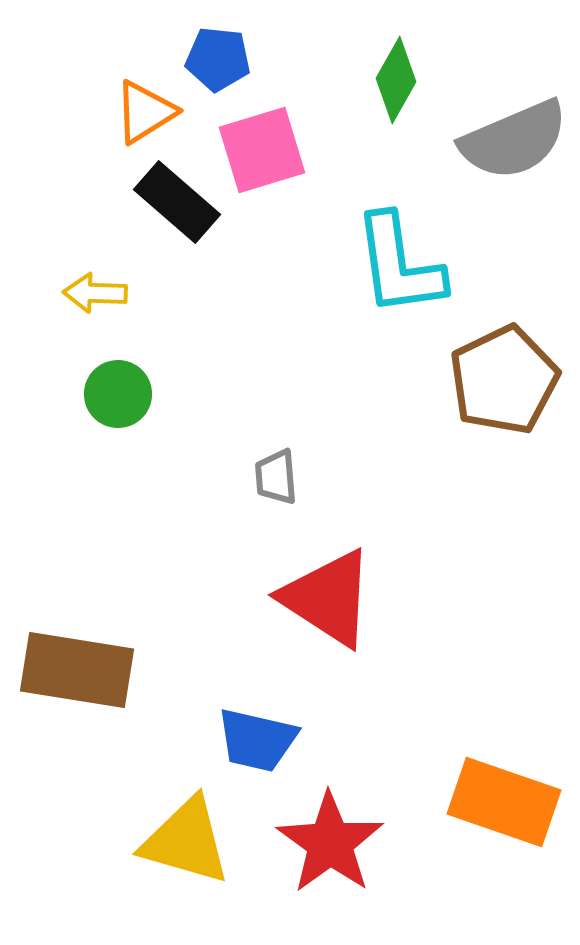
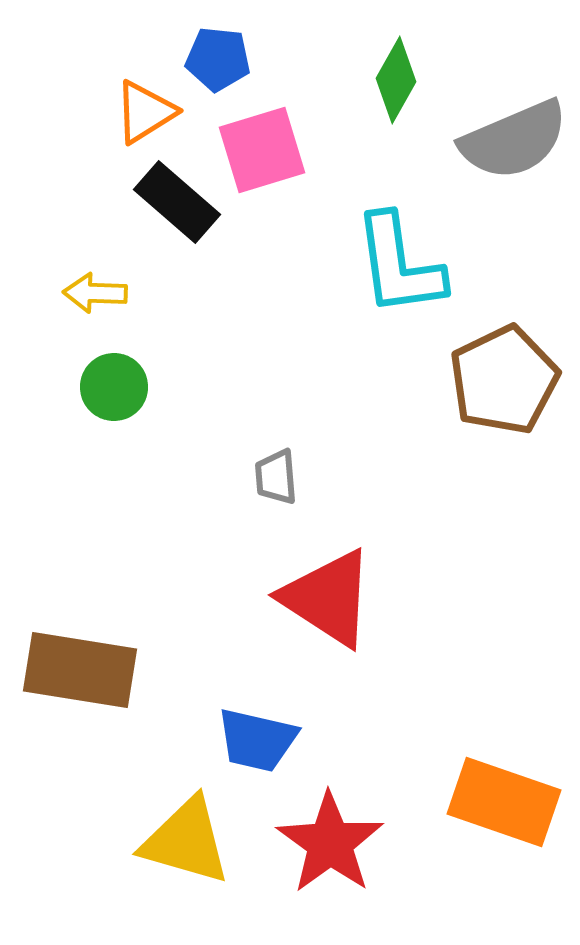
green circle: moved 4 px left, 7 px up
brown rectangle: moved 3 px right
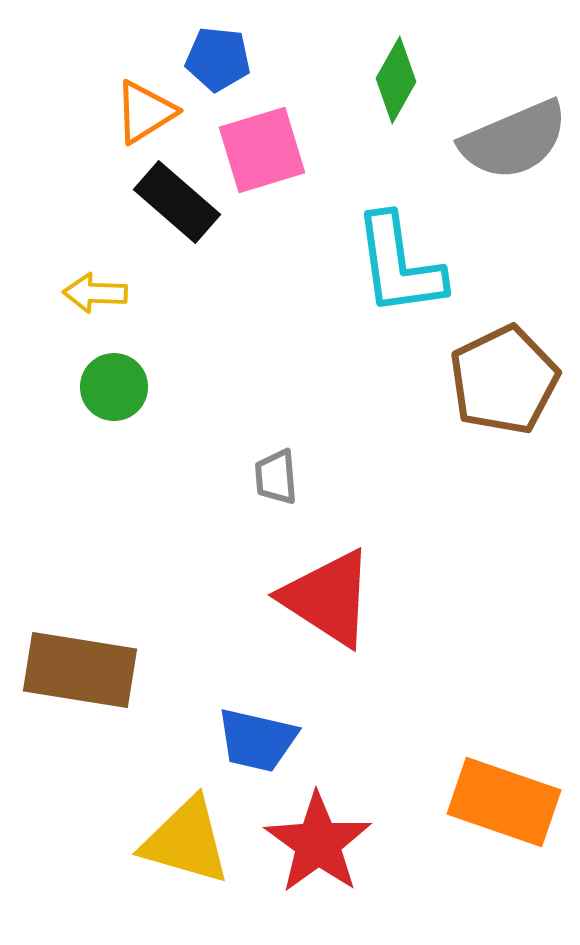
red star: moved 12 px left
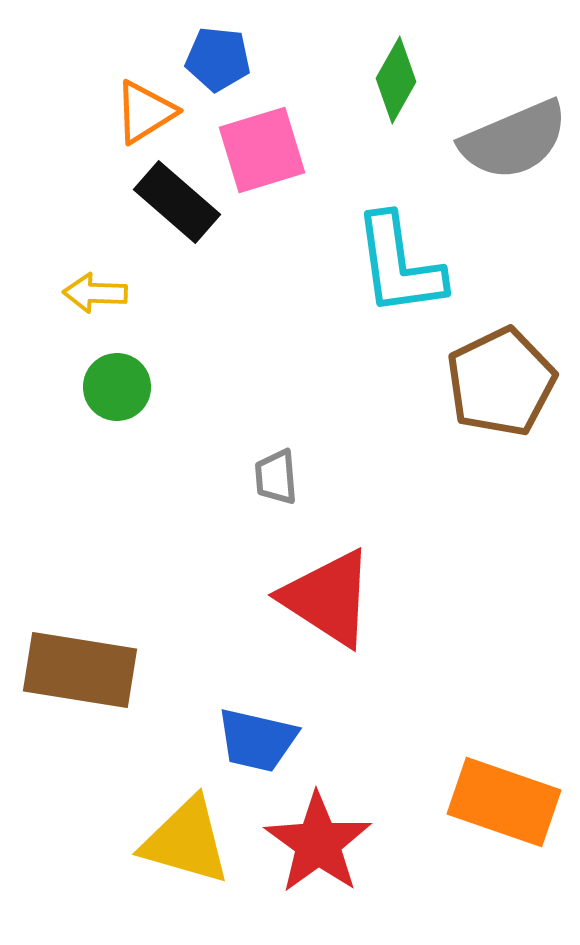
brown pentagon: moved 3 px left, 2 px down
green circle: moved 3 px right
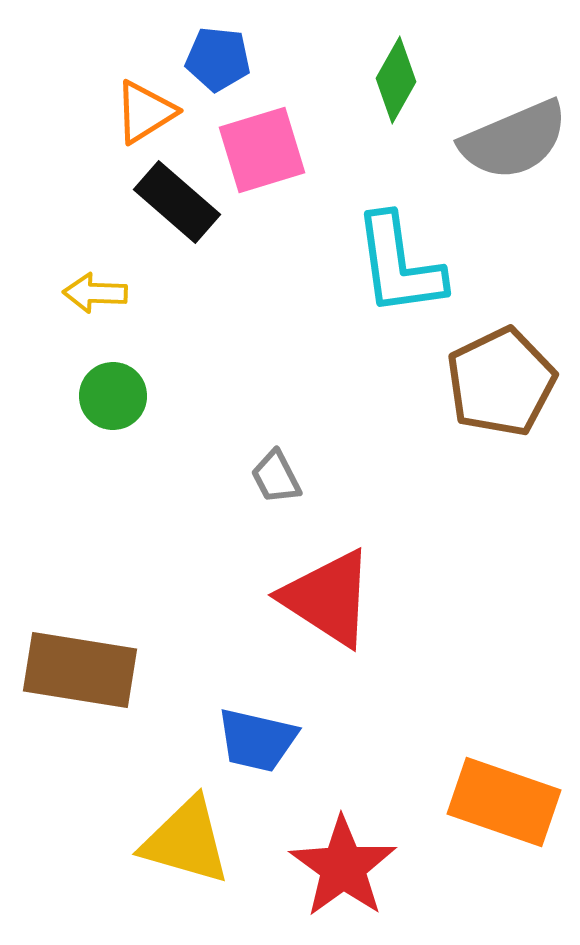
green circle: moved 4 px left, 9 px down
gray trapezoid: rotated 22 degrees counterclockwise
red star: moved 25 px right, 24 px down
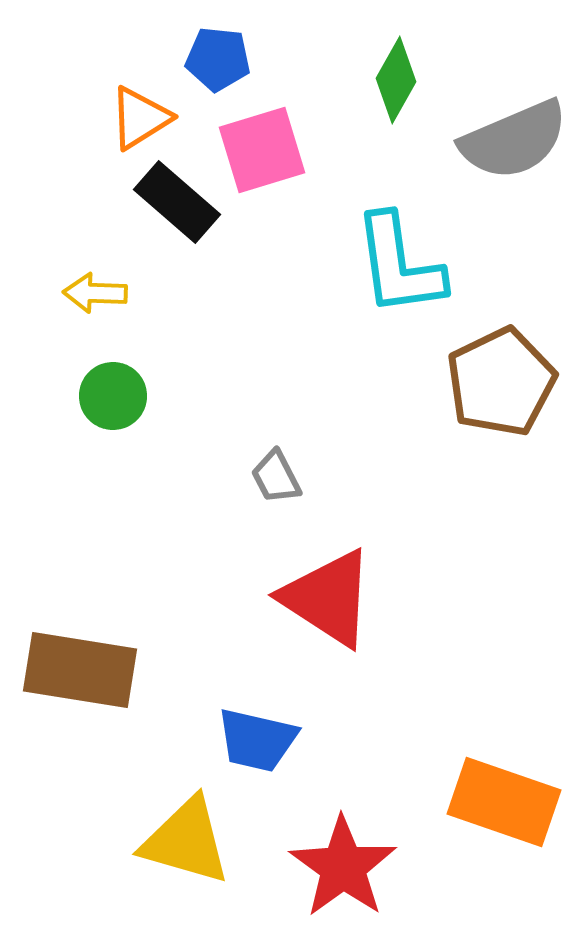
orange triangle: moved 5 px left, 6 px down
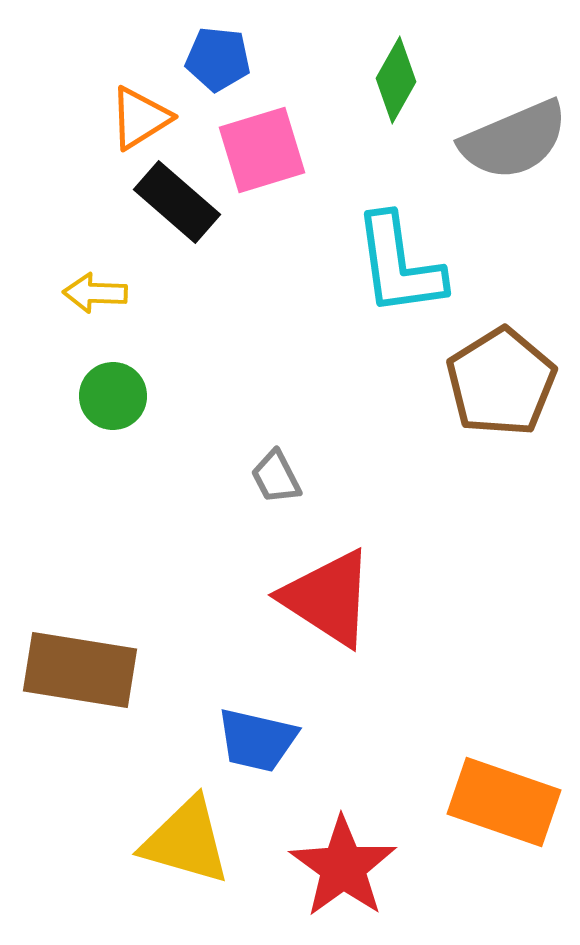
brown pentagon: rotated 6 degrees counterclockwise
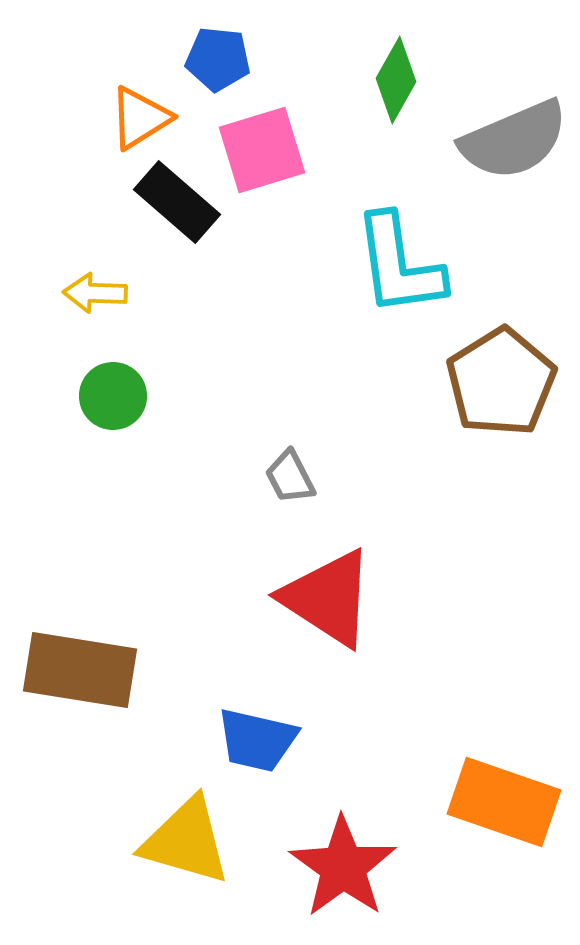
gray trapezoid: moved 14 px right
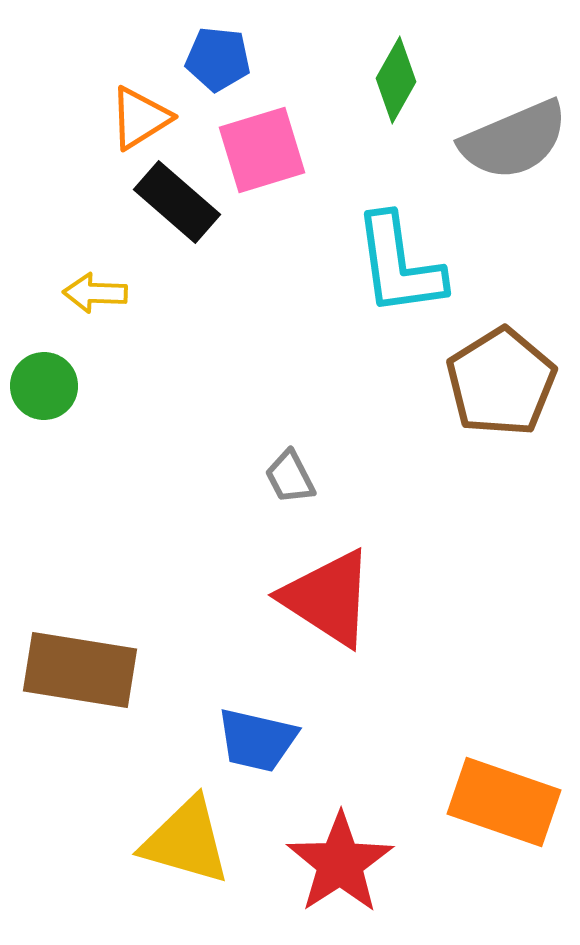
green circle: moved 69 px left, 10 px up
red star: moved 3 px left, 4 px up; rotated 3 degrees clockwise
